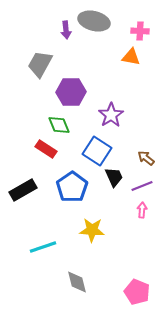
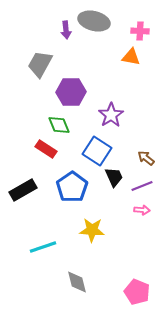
pink arrow: rotated 91 degrees clockwise
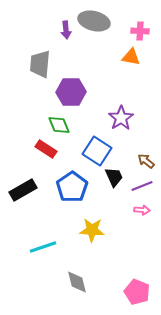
gray trapezoid: rotated 24 degrees counterclockwise
purple star: moved 10 px right, 3 px down
brown arrow: moved 3 px down
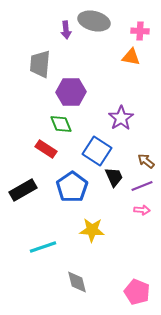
green diamond: moved 2 px right, 1 px up
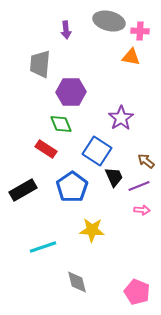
gray ellipse: moved 15 px right
purple line: moved 3 px left
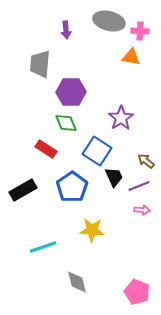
green diamond: moved 5 px right, 1 px up
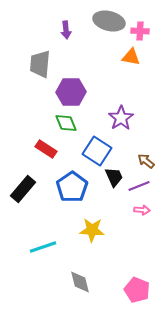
black rectangle: moved 1 px up; rotated 20 degrees counterclockwise
gray diamond: moved 3 px right
pink pentagon: moved 2 px up
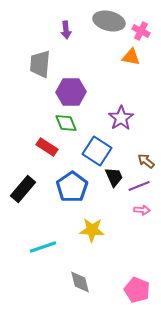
pink cross: moved 1 px right; rotated 24 degrees clockwise
red rectangle: moved 1 px right, 2 px up
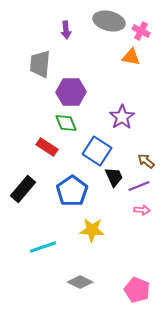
purple star: moved 1 px right, 1 px up
blue pentagon: moved 4 px down
gray diamond: rotated 50 degrees counterclockwise
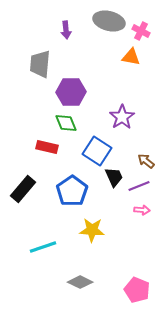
red rectangle: rotated 20 degrees counterclockwise
